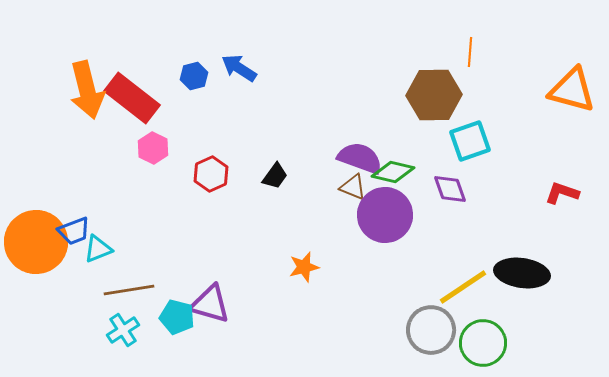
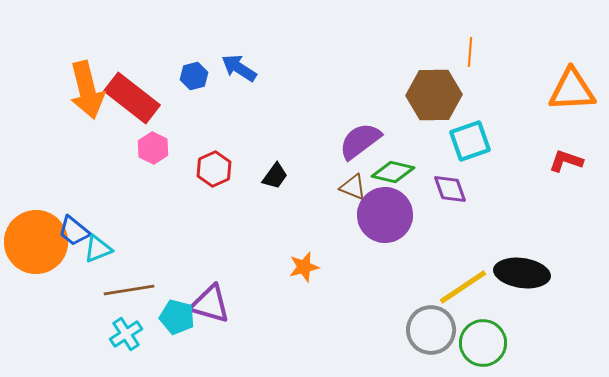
orange triangle: rotated 18 degrees counterclockwise
purple semicircle: moved 17 px up; rotated 57 degrees counterclockwise
red hexagon: moved 3 px right, 5 px up
red L-shape: moved 4 px right, 32 px up
blue trapezoid: rotated 60 degrees clockwise
cyan cross: moved 3 px right, 4 px down
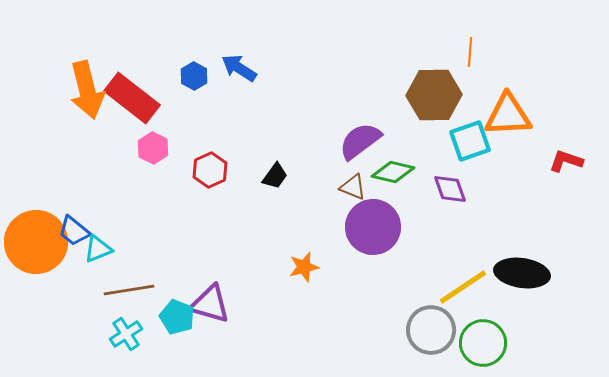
blue hexagon: rotated 16 degrees counterclockwise
orange triangle: moved 64 px left, 25 px down
red hexagon: moved 4 px left, 1 px down
purple circle: moved 12 px left, 12 px down
cyan pentagon: rotated 8 degrees clockwise
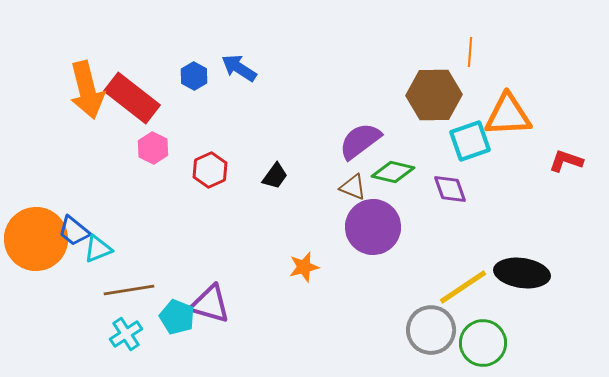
orange circle: moved 3 px up
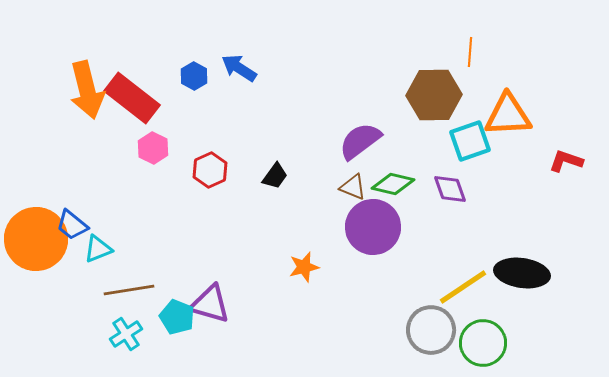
green diamond: moved 12 px down
blue trapezoid: moved 2 px left, 6 px up
